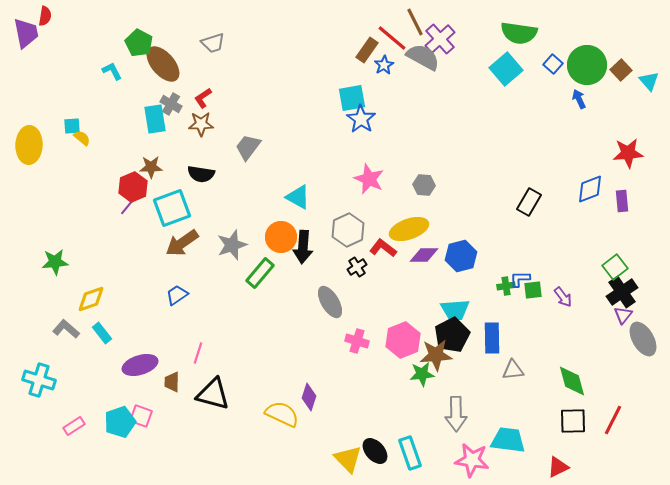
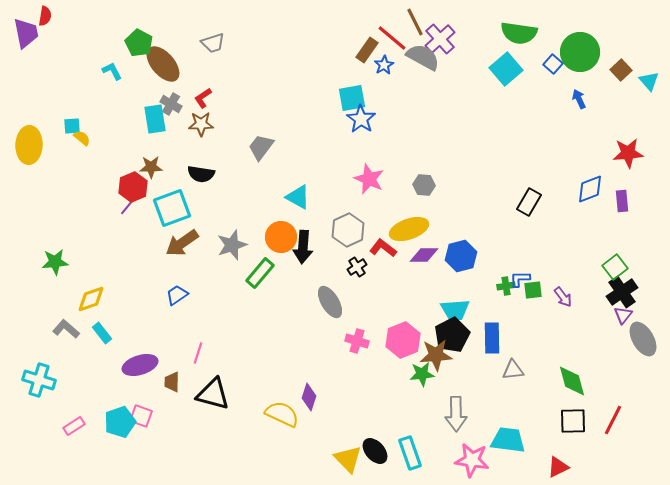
green circle at (587, 65): moved 7 px left, 13 px up
gray trapezoid at (248, 147): moved 13 px right
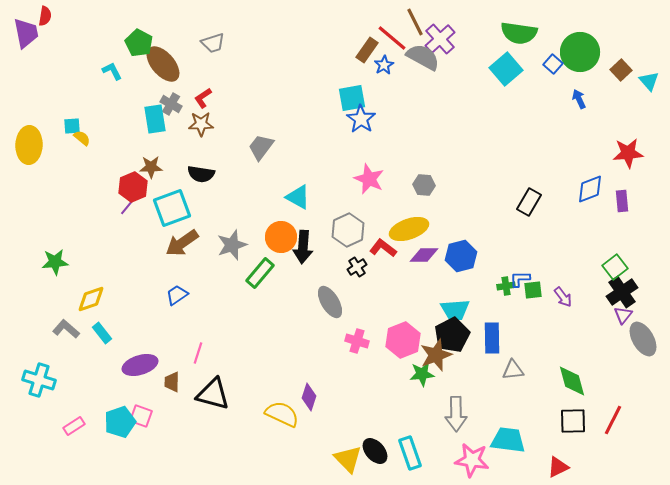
brown star at (436, 355): rotated 16 degrees counterclockwise
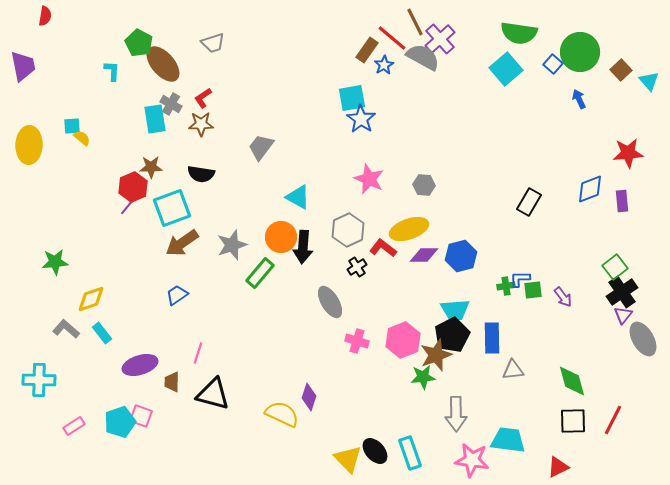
purple trapezoid at (26, 33): moved 3 px left, 33 px down
cyan L-shape at (112, 71): rotated 30 degrees clockwise
green star at (422, 374): moved 1 px right, 3 px down
cyan cross at (39, 380): rotated 16 degrees counterclockwise
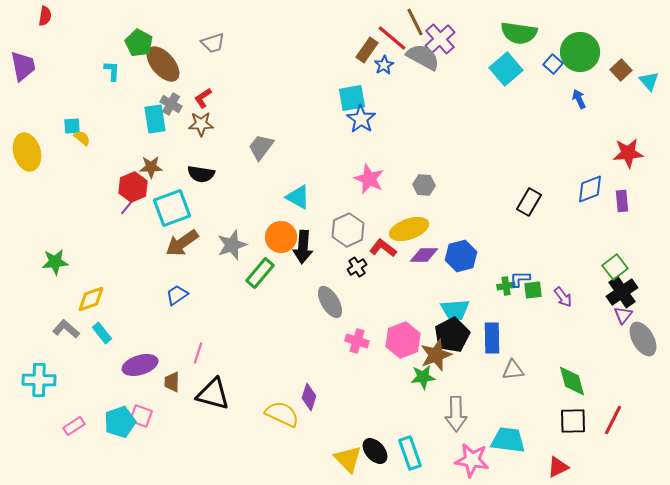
yellow ellipse at (29, 145): moved 2 px left, 7 px down; rotated 18 degrees counterclockwise
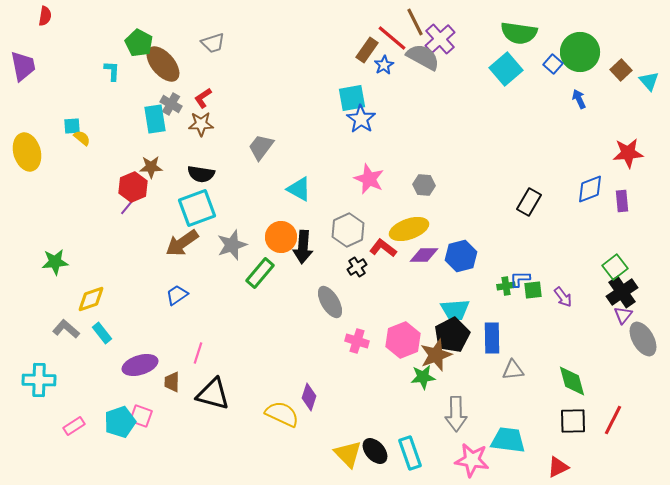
cyan triangle at (298, 197): moved 1 px right, 8 px up
cyan square at (172, 208): moved 25 px right
yellow triangle at (348, 459): moved 5 px up
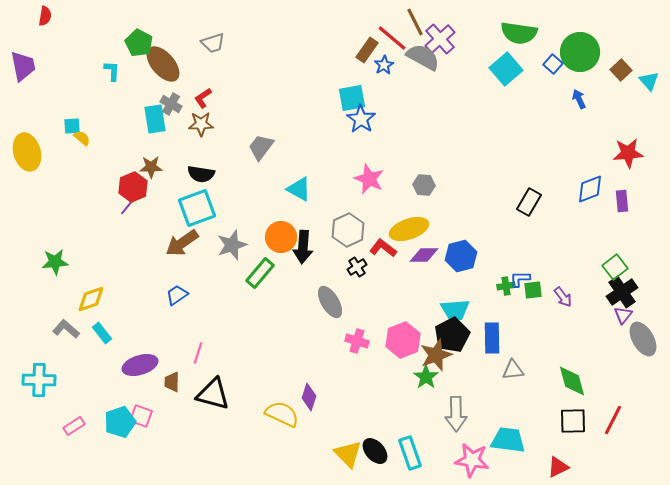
green star at (423, 377): moved 3 px right; rotated 30 degrees counterclockwise
